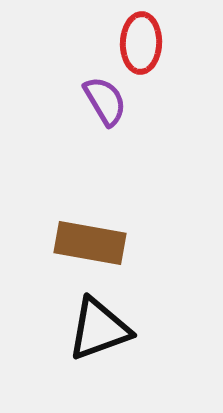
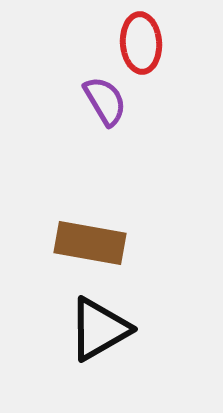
red ellipse: rotated 6 degrees counterclockwise
black triangle: rotated 10 degrees counterclockwise
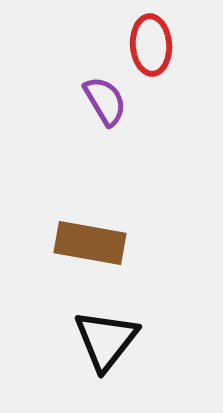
red ellipse: moved 10 px right, 2 px down
black triangle: moved 7 px right, 11 px down; rotated 22 degrees counterclockwise
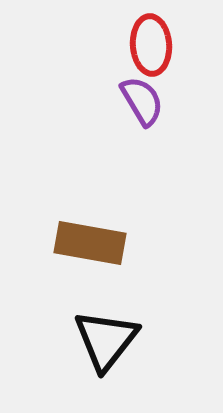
purple semicircle: moved 37 px right
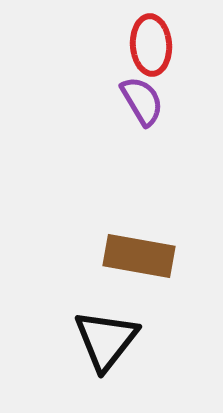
brown rectangle: moved 49 px right, 13 px down
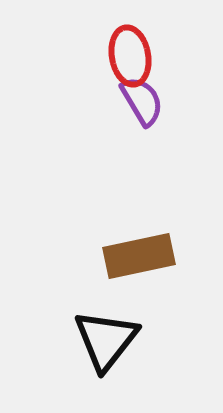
red ellipse: moved 21 px left, 11 px down; rotated 6 degrees counterclockwise
brown rectangle: rotated 22 degrees counterclockwise
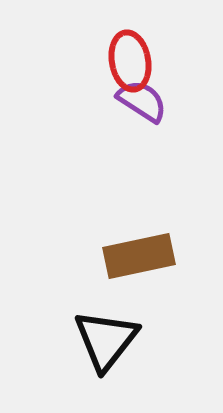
red ellipse: moved 5 px down
purple semicircle: rotated 26 degrees counterclockwise
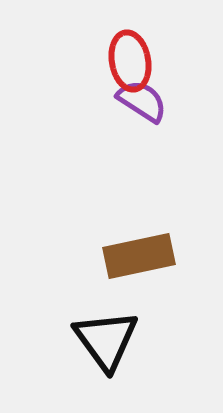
black triangle: rotated 14 degrees counterclockwise
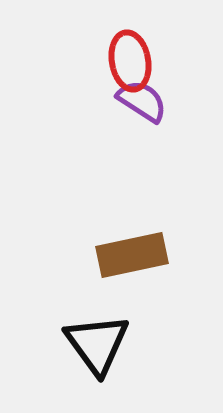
brown rectangle: moved 7 px left, 1 px up
black triangle: moved 9 px left, 4 px down
